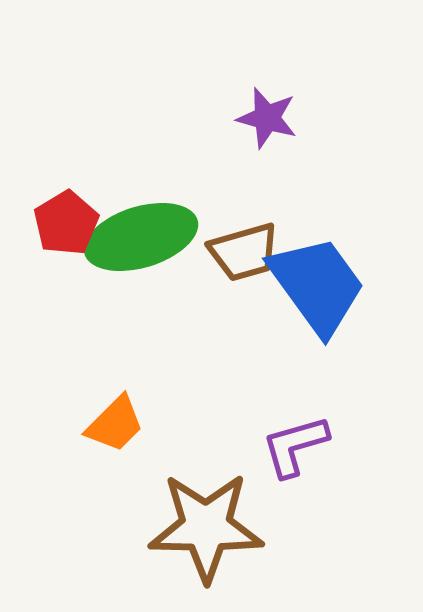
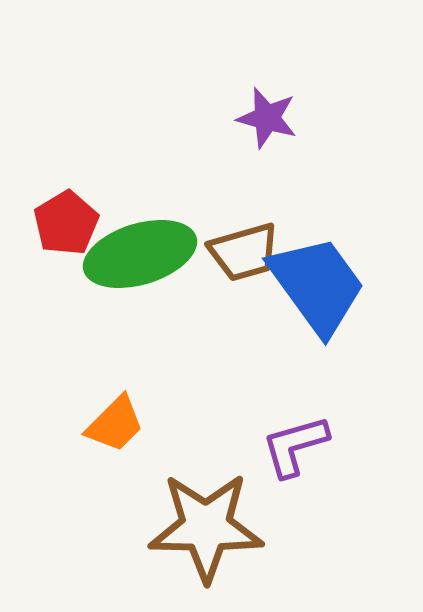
green ellipse: moved 1 px left, 17 px down
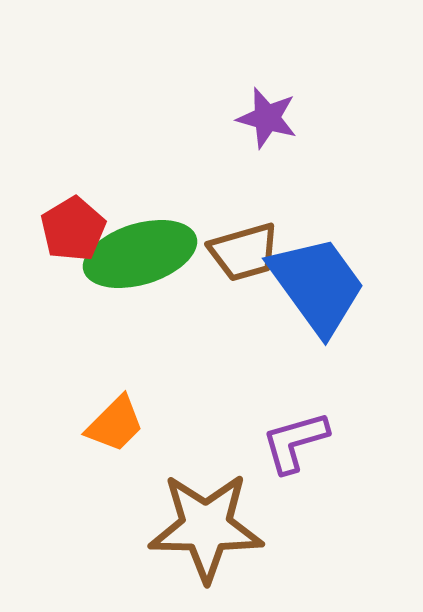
red pentagon: moved 7 px right, 6 px down
purple L-shape: moved 4 px up
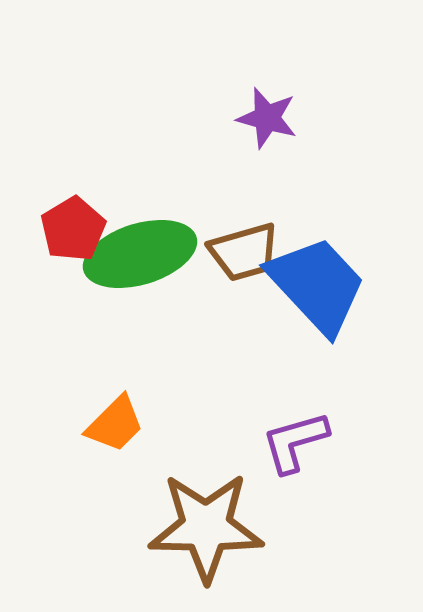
blue trapezoid: rotated 7 degrees counterclockwise
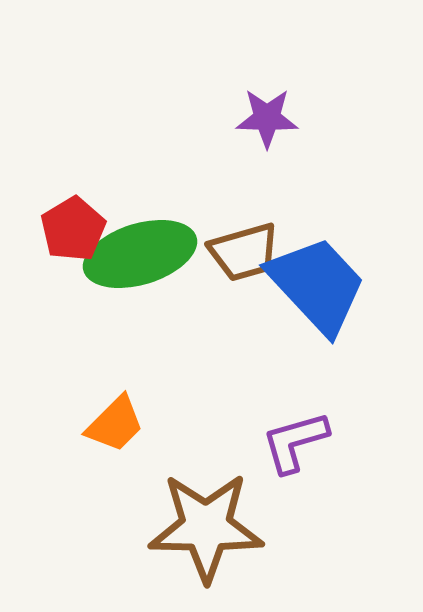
purple star: rotated 14 degrees counterclockwise
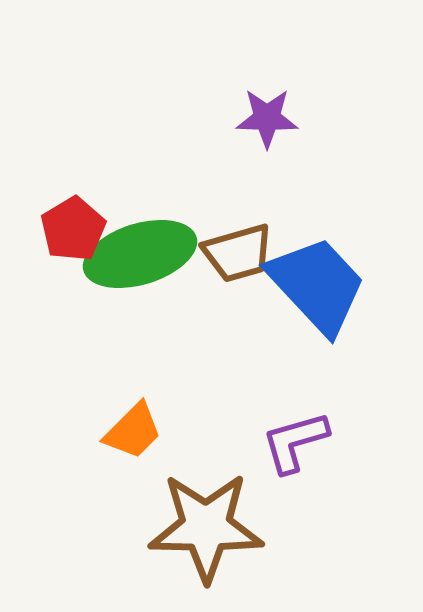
brown trapezoid: moved 6 px left, 1 px down
orange trapezoid: moved 18 px right, 7 px down
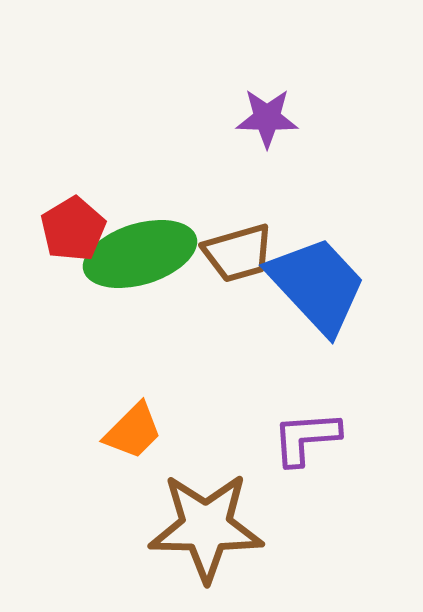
purple L-shape: moved 11 px right, 4 px up; rotated 12 degrees clockwise
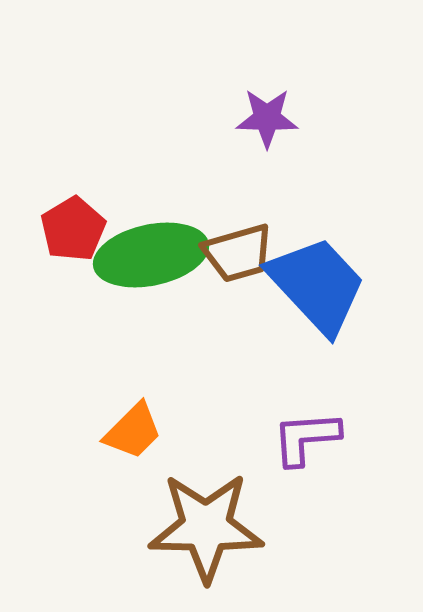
green ellipse: moved 11 px right, 1 px down; rotated 5 degrees clockwise
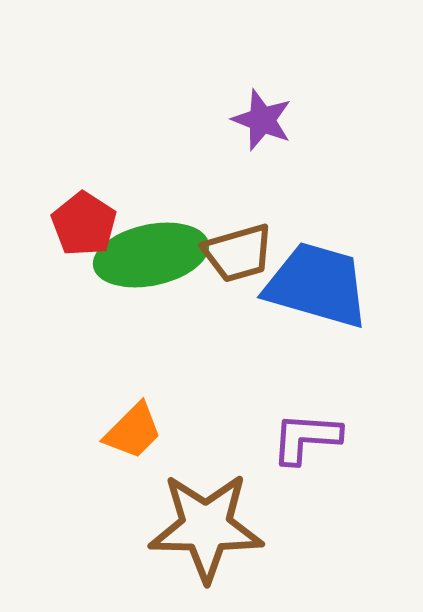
purple star: moved 5 px left, 2 px down; rotated 20 degrees clockwise
red pentagon: moved 11 px right, 5 px up; rotated 8 degrees counterclockwise
blue trapezoid: rotated 31 degrees counterclockwise
purple L-shape: rotated 8 degrees clockwise
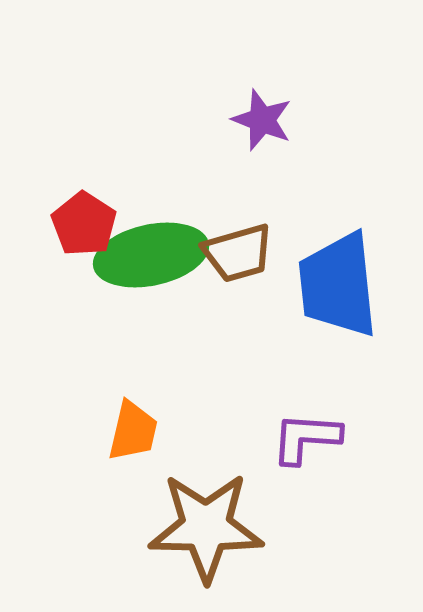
blue trapezoid: moved 21 px right; rotated 112 degrees counterclockwise
orange trapezoid: rotated 32 degrees counterclockwise
